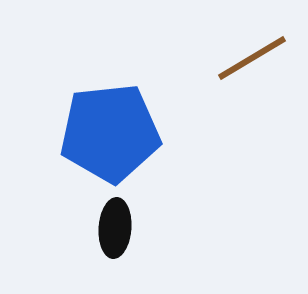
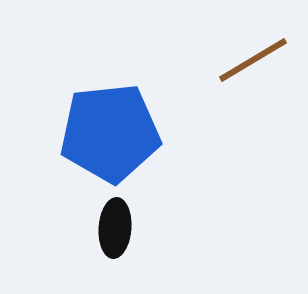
brown line: moved 1 px right, 2 px down
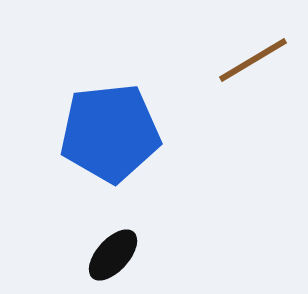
black ellipse: moved 2 px left, 27 px down; rotated 38 degrees clockwise
